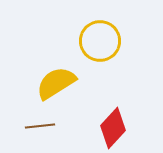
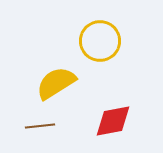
red diamond: moved 7 px up; rotated 36 degrees clockwise
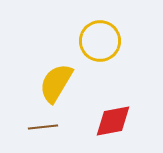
yellow semicircle: rotated 27 degrees counterclockwise
brown line: moved 3 px right, 1 px down
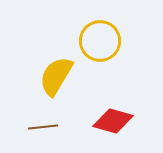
yellow semicircle: moved 7 px up
red diamond: rotated 27 degrees clockwise
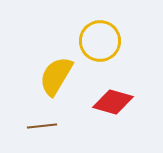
red diamond: moved 19 px up
brown line: moved 1 px left, 1 px up
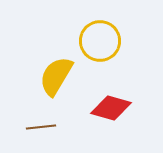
red diamond: moved 2 px left, 6 px down
brown line: moved 1 px left, 1 px down
